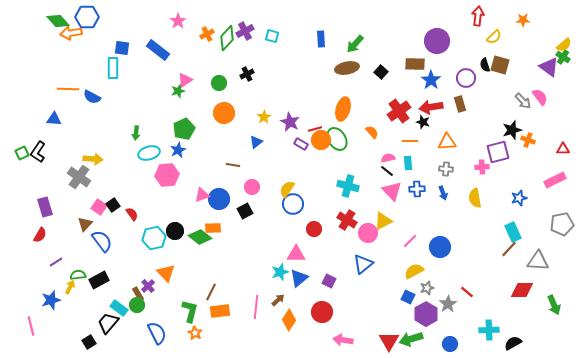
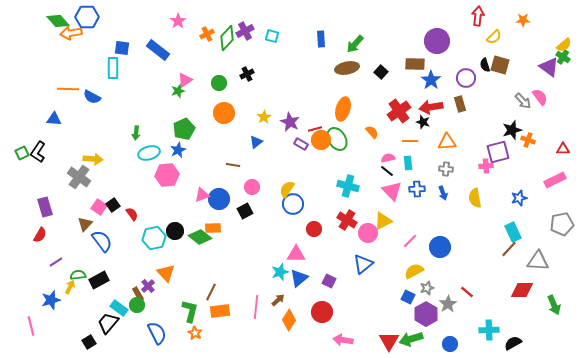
pink cross at (482, 167): moved 4 px right, 1 px up
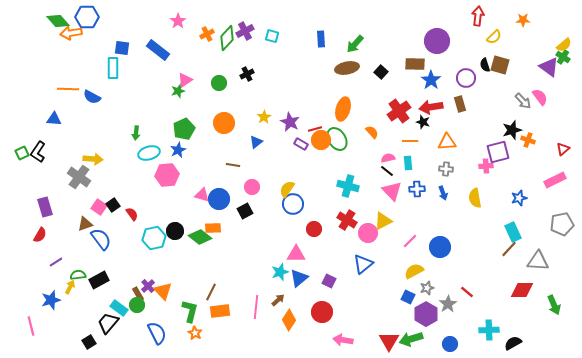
orange circle at (224, 113): moved 10 px down
red triangle at (563, 149): rotated 40 degrees counterclockwise
pink triangle at (202, 195): rotated 35 degrees clockwise
brown triangle at (85, 224): rotated 28 degrees clockwise
blue semicircle at (102, 241): moved 1 px left, 2 px up
orange triangle at (166, 273): moved 3 px left, 18 px down
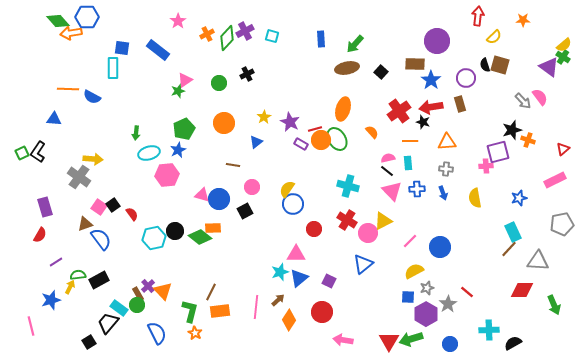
blue square at (408, 297): rotated 24 degrees counterclockwise
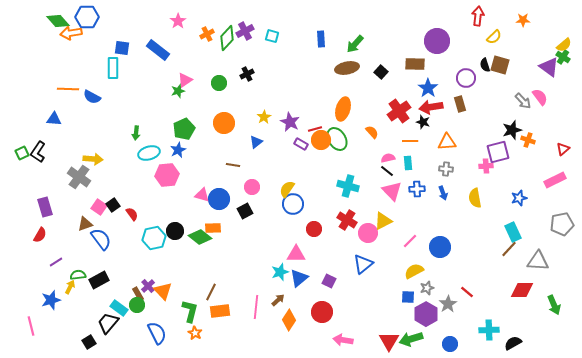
blue star at (431, 80): moved 3 px left, 8 px down
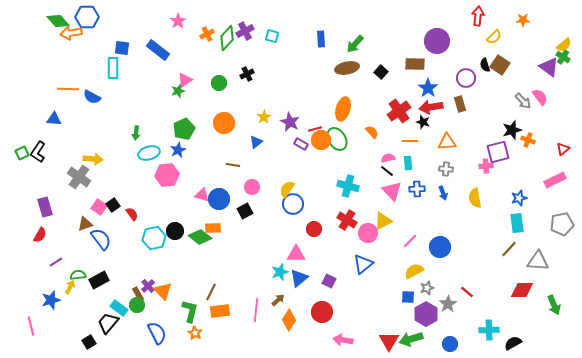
brown square at (500, 65): rotated 18 degrees clockwise
cyan rectangle at (513, 232): moved 4 px right, 9 px up; rotated 18 degrees clockwise
pink line at (256, 307): moved 3 px down
